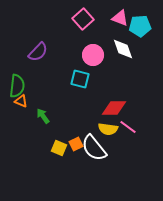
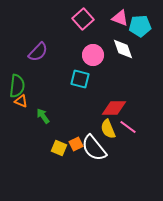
yellow semicircle: rotated 60 degrees clockwise
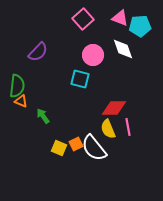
pink line: rotated 42 degrees clockwise
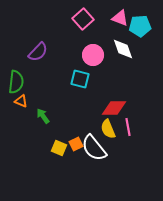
green semicircle: moved 1 px left, 4 px up
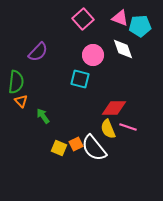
orange triangle: rotated 24 degrees clockwise
pink line: rotated 60 degrees counterclockwise
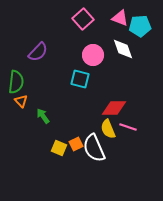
white semicircle: rotated 16 degrees clockwise
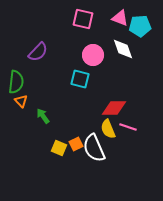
pink square: rotated 35 degrees counterclockwise
